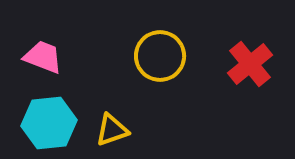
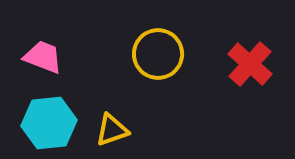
yellow circle: moved 2 px left, 2 px up
red cross: rotated 9 degrees counterclockwise
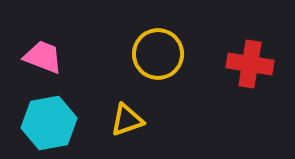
red cross: rotated 33 degrees counterclockwise
cyan hexagon: rotated 4 degrees counterclockwise
yellow triangle: moved 15 px right, 10 px up
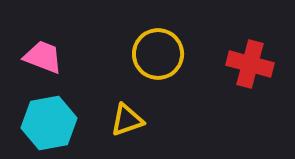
red cross: rotated 6 degrees clockwise
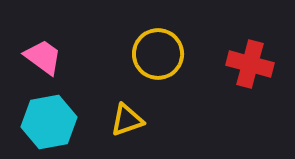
pink trapezoid: rotated 15 degrees clockwise
cyan hexagon: moved 1 px up
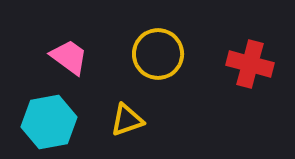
pink trapezoid: moved 26 px right
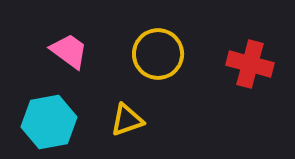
pink trapezoid: moved 6 px up
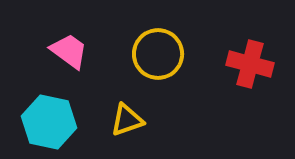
cyan hexagon: rotated 22 degrees clockwise
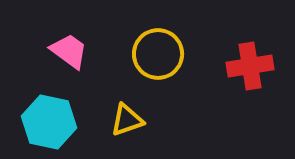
red cross: moved 2 px down; rotated 24 degrees counterclockwise
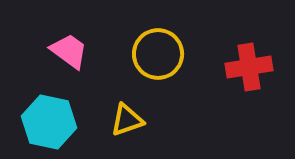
red cross: moved 1 px left, 1 px down
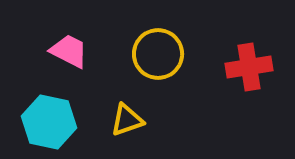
pink trapezoid: rotated 9 degrees counterclockwise
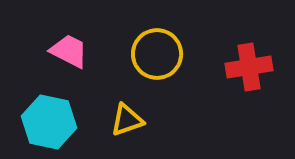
yellow circle: moved 1 px left
